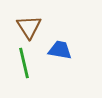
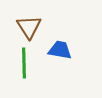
green line: rotated 12 degrees clockwise
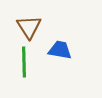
green line: moved 1 px up
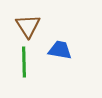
brown triangle: moved 1 px left, 1 px up
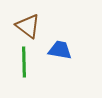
brown triangle: rotated 20 degrees counterclockwise
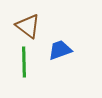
blue trapezoid: rotated 30 degrees counterclockwise
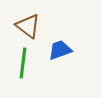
green line: moved 1 px left, 1 px down; rotated 8 degrees clockwise
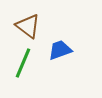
green line: rotated 16 degrees clockwise
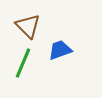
brown triangle: rotated 8 degrees clockwise
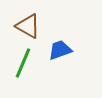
brown triangle: rotated 16 degrees counterclockwise
